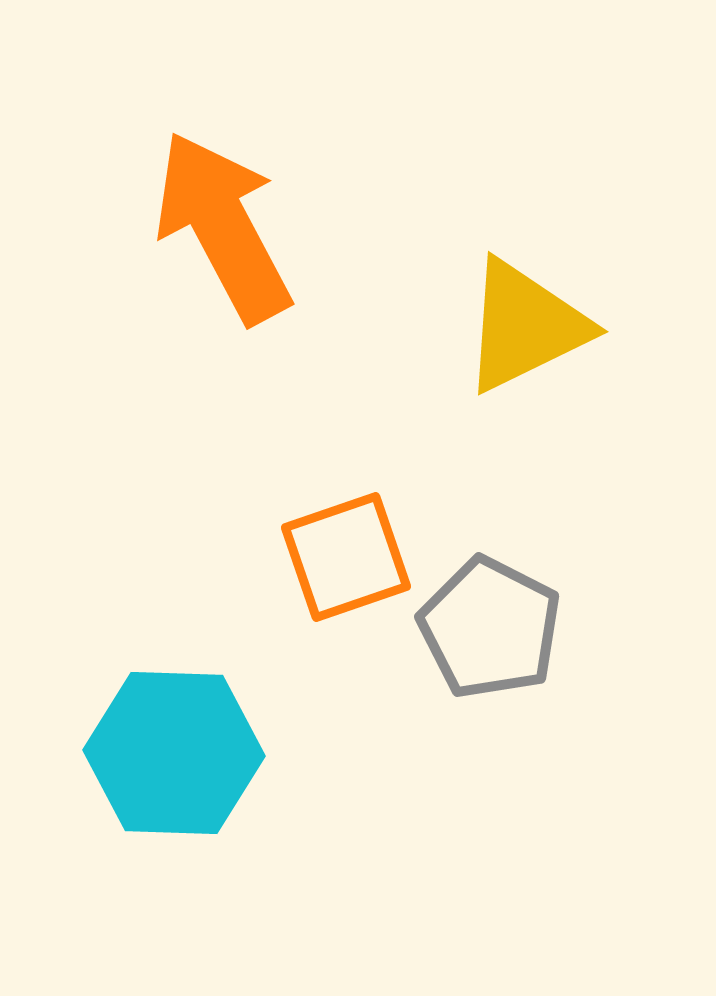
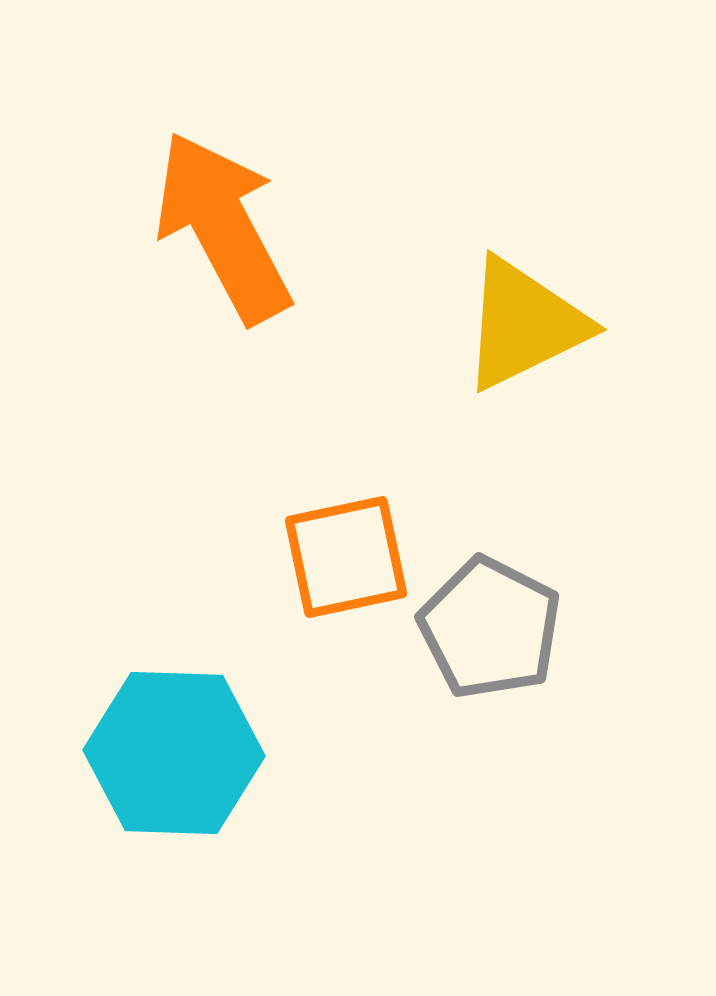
yellow triangle: moved 1 px left, 2 px up
orange square: rotated 7 degrees clockwise
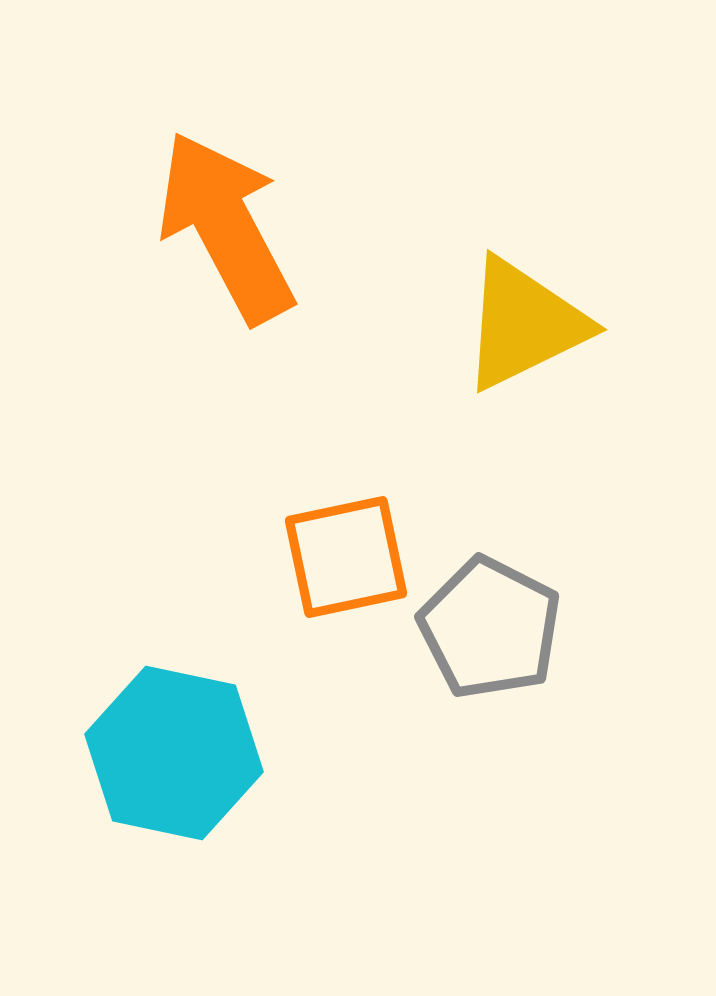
orange arrow: moved 3 px right
cyan hexagon: rotated 10 degrees clockwise
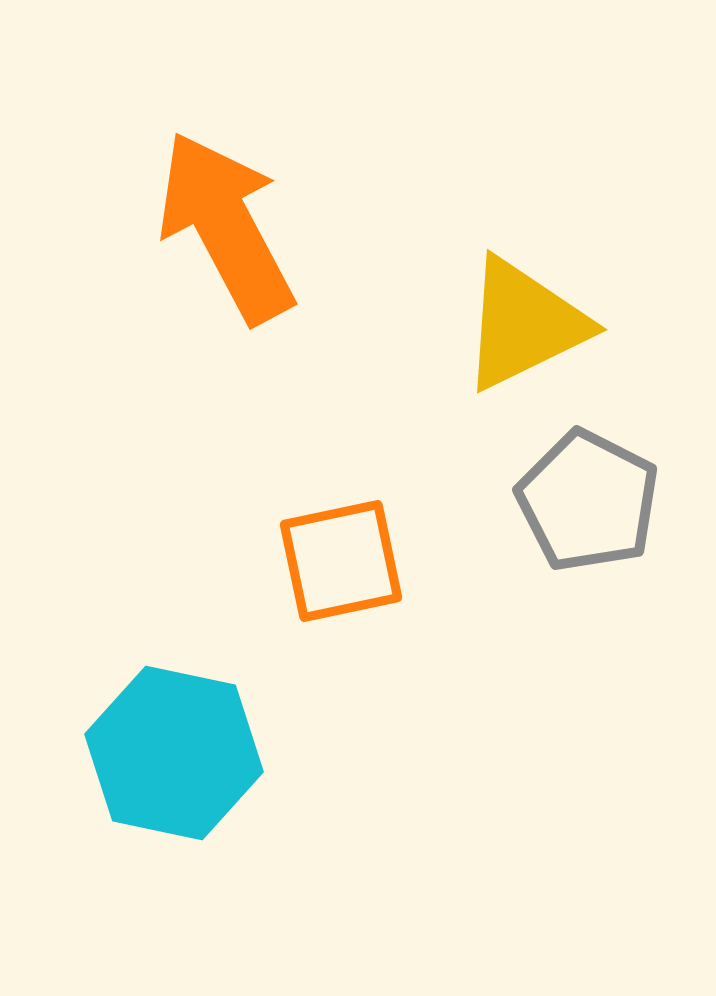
orange square: moved 5 px left, 4 px down
gray pentagon: moved 98 px right, 127 px up
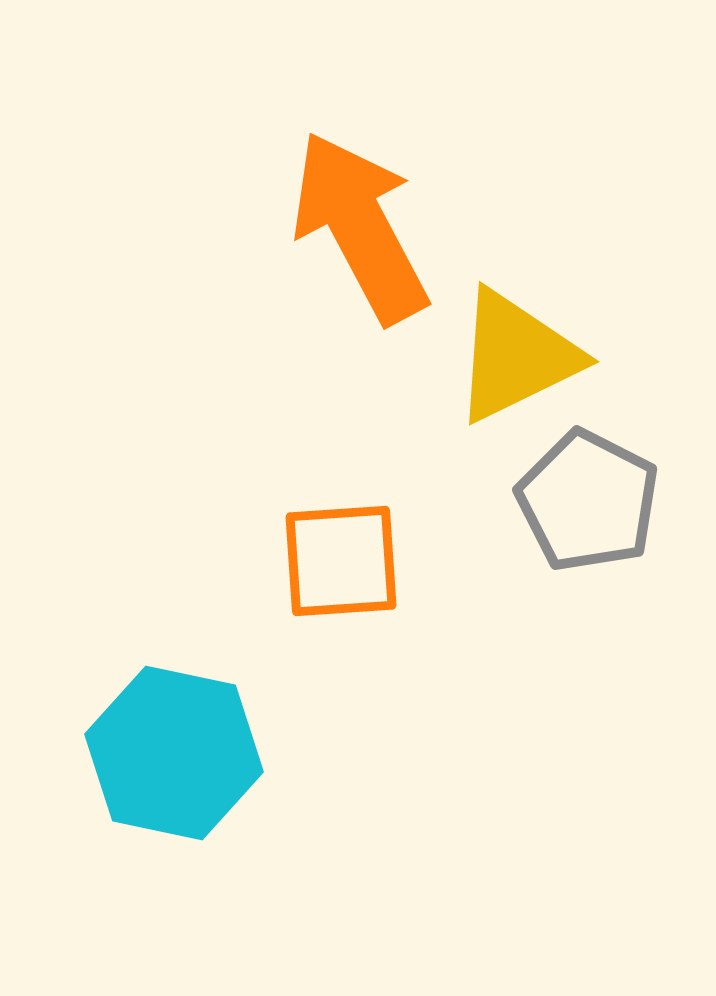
orange arrow: moved 134 px right
yellow triangle: moved 8 px left, 32 px down
orange square: rotated 8 degrees clockwise
